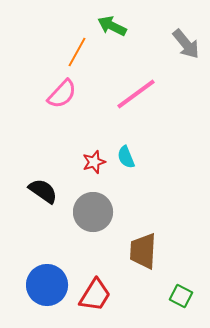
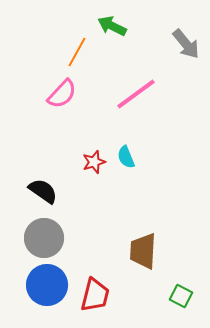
gray circle: moved 49 px left, 26 px down
red trapezoid: rotated 18 degrees counterclockwise
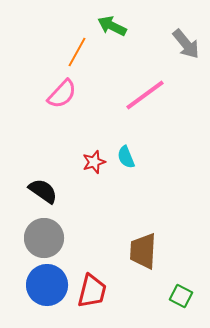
pink line: moved 9 px right, 1 px down
red trapezoid: moved 3 px left, 4 px up
